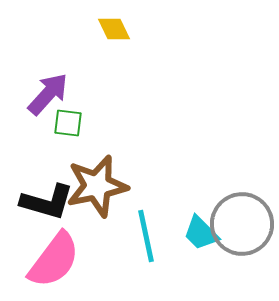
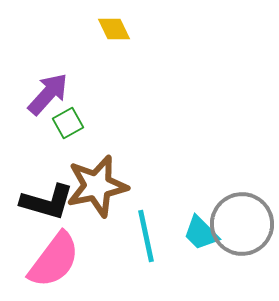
green square: rotated 36 degrees counterclockwise
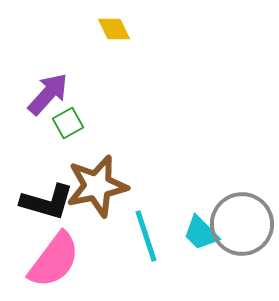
cyan line: rotated 6 degrees counterclockwise
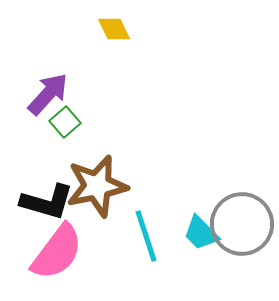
green square: moved 3 px left, 1 px up; rotated 12 degrees counterclockwise
pink semicircle: moved 3 px right, 8 px up
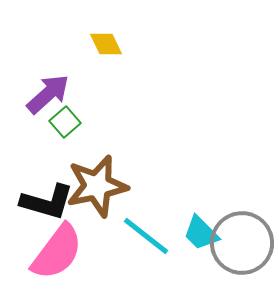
yellow diamond: moved 8 px left, 15 px down
purple arrow: rotated 6 degrees clockwise
gray circle: moved 19 px down
cyan line: rotated 34 degrees counterclockwise
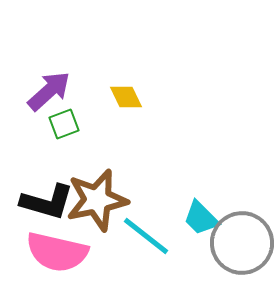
yellow diamond: moved 20 px right, 53 px down
purple arrow: moved 1 px right, 3 px up
green square: moved 1 px left, 2 px down; rotated 20 degrees clockwise
brown star: moved 14 px down
cyan trapezoid: moved 15 px up
pink semicircle: rotated 66 degrees clockwise
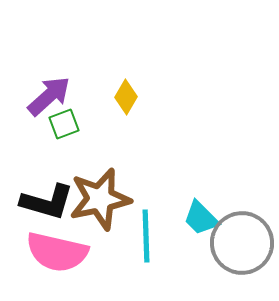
purple arrow: moved 5 px down
yellow diamond: rotated 56 degrees clockwise
brown star: moved 3 px right, 1 px up
cyan line: rotated 50 degrees clockwise
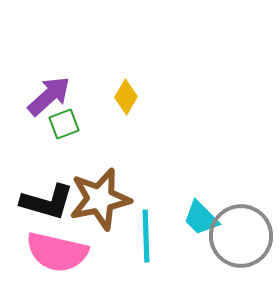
gray circle: moved 1 px left, 7 px up
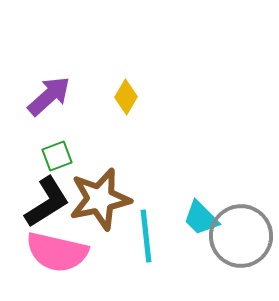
green square: moved 7 px left, 32 px down
black L-shape: rotated 48 degrees counterclockwise
cyan line: rotated 4 degrees counterclockwise
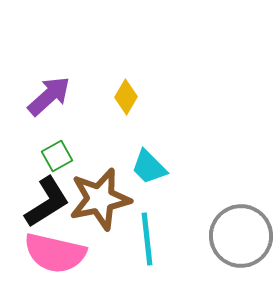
green square: rotated 8 degrees counterclockwise
cyan trapezoid: moved 52 px left, 51 px up
cyan line: moved 1 px right, 3 px down
pink semicircle: moved 2 px left, 1 px down
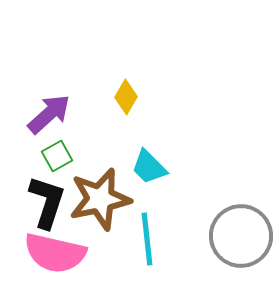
purple arrow: moved 18 px down
black L-shape: rotated 40 degrees counterclockwise
